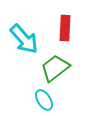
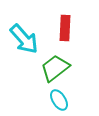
cyan ellipse: moved 15 px right
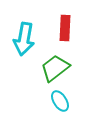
cyan arrow: rotated 52 degrees clockwise
cyan ellipse: moved 1 px right, 1 px down
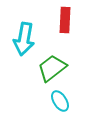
red rectangle: moved 8 px up
green trapezoid: moved 3 px left
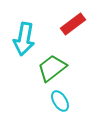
red rectangle: moved 8 px right, 4 px down; rotated 50 degrees clockwise
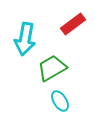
cyan arrow: moved 1 px right
green trapezoid: rotated 8 degrees clockwise
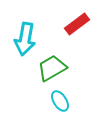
red rectangle: moved 4 px right
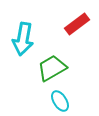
cyan arrow: moved 2 px left
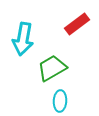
cyan ellipse: rotated 35 degrees clockwise
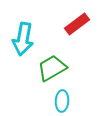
cyan ellipse: moved 2 px right
